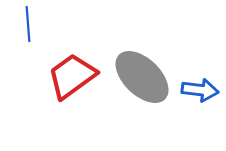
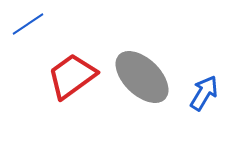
blue line: rotated 60 degrees clockwise
blue arrow: moved 4 px right, 3 px down; rotated 66 degrees counterclockwise
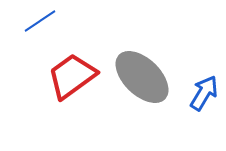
blue line: moved 12 px right, 3 px up
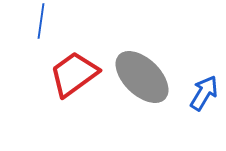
blue line: moved 1 px right; rotated 48 degrees counterclockwise
red trapezoid: moved 2 px right, 2 px up
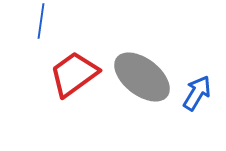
gray ellipse: rotated 6 degrees counterclockwise
blue arrow: moved 7 px left
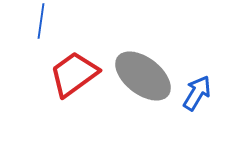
gray ellipse: moved 1 px right, 1 px up
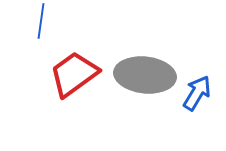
gray ellipse: moved 2 px right, 1 px up; rotated 32 degrees counterclockwise
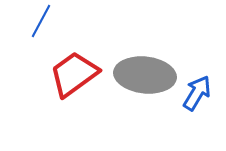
blue line: rotated 20 degrees clockwise
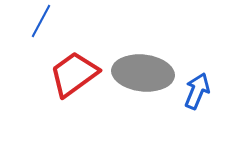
gray ellipse: moved 2 px left, 2 px up
blue arrow: moved 2 px up; rotated 9 degrees counterclockwise
